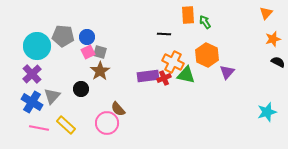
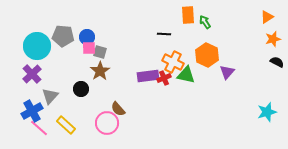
orange triangle: moved 1 px right, 4 px down; rotated 16 degrees clockwise
pink square: moved 1 px right, 4 px up; rotated 24 degrees clockwise
black semicircle: moved 1 px left
gray triangle: moved 2 px left
blue cross: moved 9 px down; rotated 30 degrees clockwise
pink line: rotated 30 degrees clockwise
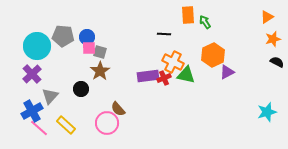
orange hexagon: moved 6 px right; rotated 10 degrees clockwise
purple triangle: rotated 21 degrees clockwise
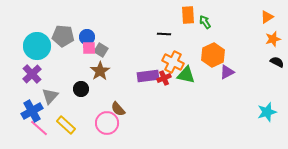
gray square: moved 1 px right, 2 px up; rotated 16 degrees clockwise
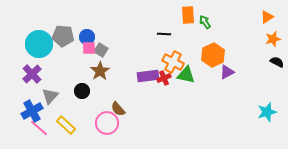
cyan circle: moved 2 px right, 2 px up
black circle: moved 1 px right, 2 px down
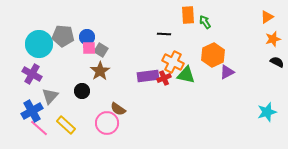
purple cross: rotated 18 degrees counterclockwise
brown semicircle: rotated 14 degrees counterclockwise
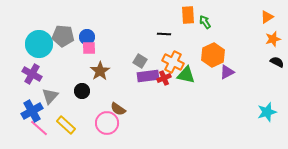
gray square: moved 39 px right, 11 px down
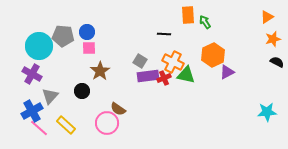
blue circle: moved 5 px up
cyan circle: moved 2 px down
cyan star: rotated 12 degrees clockwise
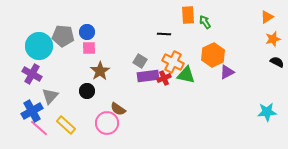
black circle: moved 5 px right
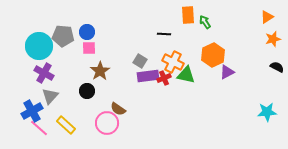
black semicircle: moved 5 px down
purple cross: moved 12 px right, 1 px up
